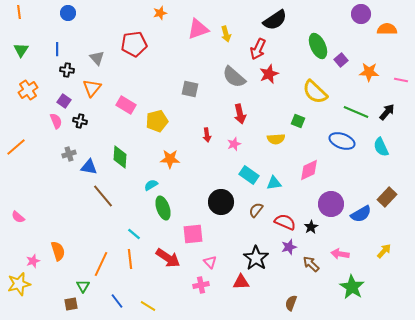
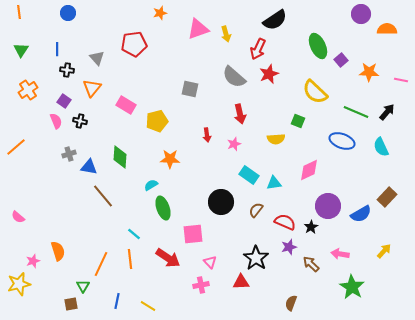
purple circle at (331, 204): moved 3 px left, 2 px down
blue line at (117, 301): rotated 49 degrees clockwise
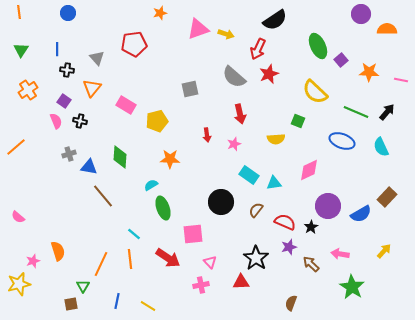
yellow arrow at (226, 34): rotated 56 degrees counterclockwise
gray square at (190, 89): rotated 24 degrees counterclockwise
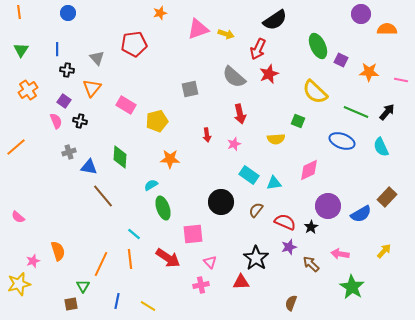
purple square at (341, 60): rotated 24 degrees counterclockwise
gray cross at (69, 154): moved 2 px up
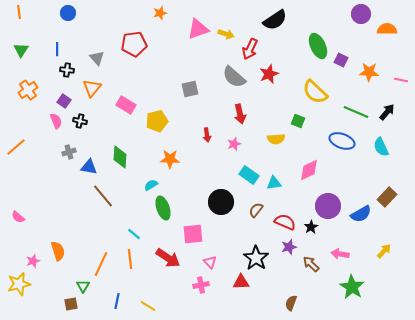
red arrow at (258, 49): moved 8 px left
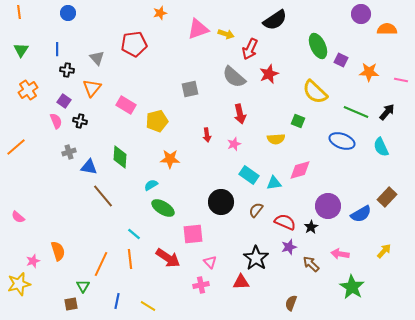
pink diamond at (309, 170): moved 9 px left; rotated 10 degrees clockwise
green ellipse at (163, 208): rotated 40 degrees counterclockwise
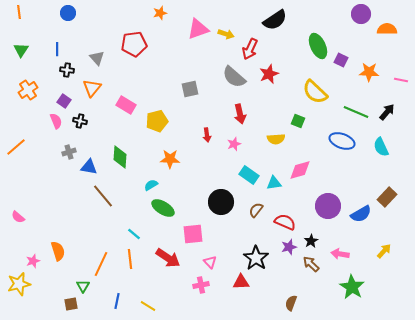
black star at (311, 227): moved 14 px down
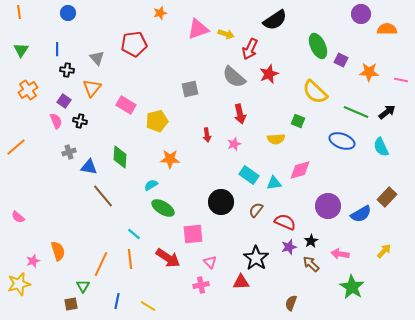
black arrow at (387, 112): rotated 12 degrees clockwise
